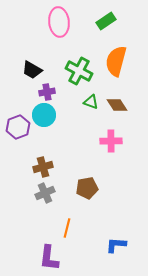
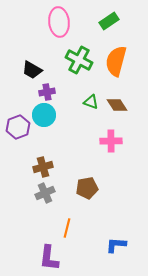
green rectangle: moved 3 px right
green cross: moved 11 px up
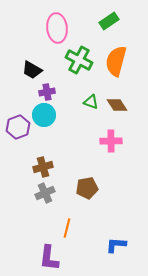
pink ellipse: moved 2 px left, 6 px down
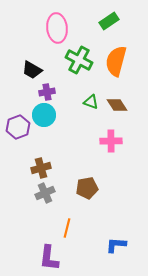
brown cross: moved 2 px left, 1 px down
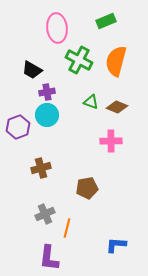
green rectangle: moved 3 px left; rotated 12 degrees clockwise
brown diamond: moved 2 px down; rotated 35 degrees counterclockwise
cyan circle: moved 3 px right
gray cross: moved 21 px down
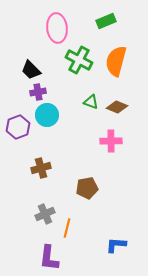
black trapezoid: moved 1 px left; rotated 15 degrees clockwise
purple cross: moved 9 px left
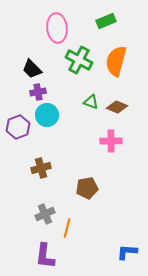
black trapezoid: moved 1 px right, 1 px up
blue L-shape: moved 11 px right, 7 px down
purple L-shape: moved 4 px left, 2 px up
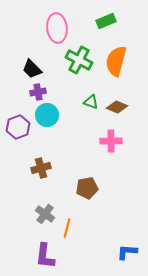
gray cross: rotated 30 degrees counterclockwise
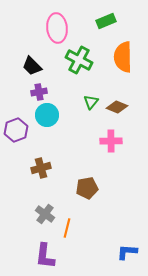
orange semicircle: moved 7 px right, 4 px up; rotated 16 degrees counterclockwise
black trapezoid: moved 3 px up
purple cross: moved 1 px right
green triangle: rotated 49 degrees clockwise
purple hexagon: moved 2 px left, 3 px down
